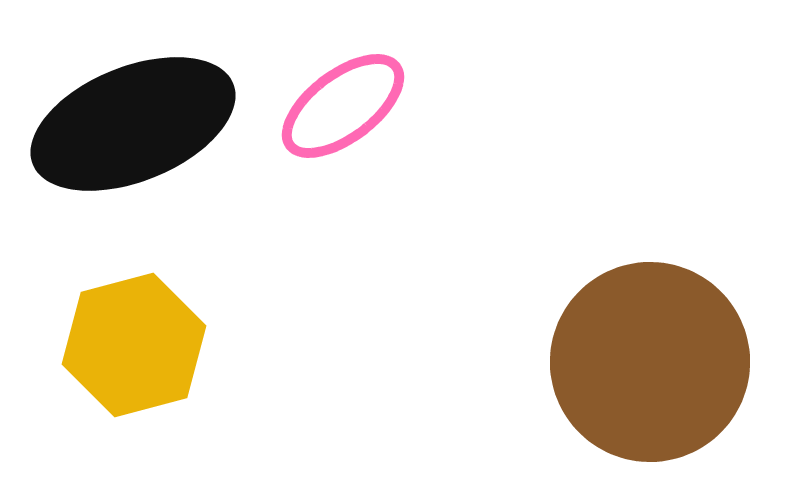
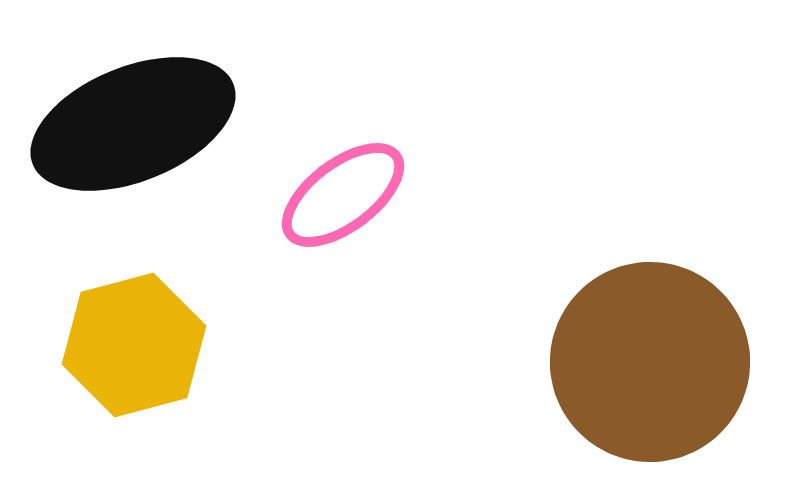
pink ellipse: moved 89 px down
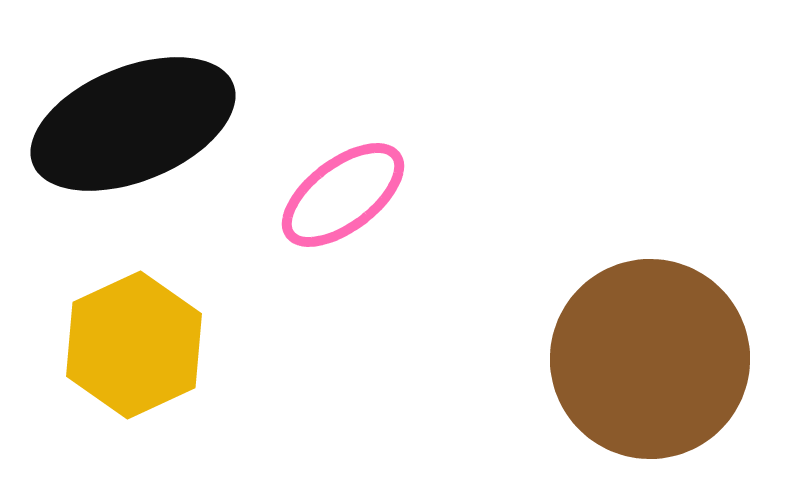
yellow hexagon: rotated 10 degrees counterclockwise
brown circle: moved 3 px up
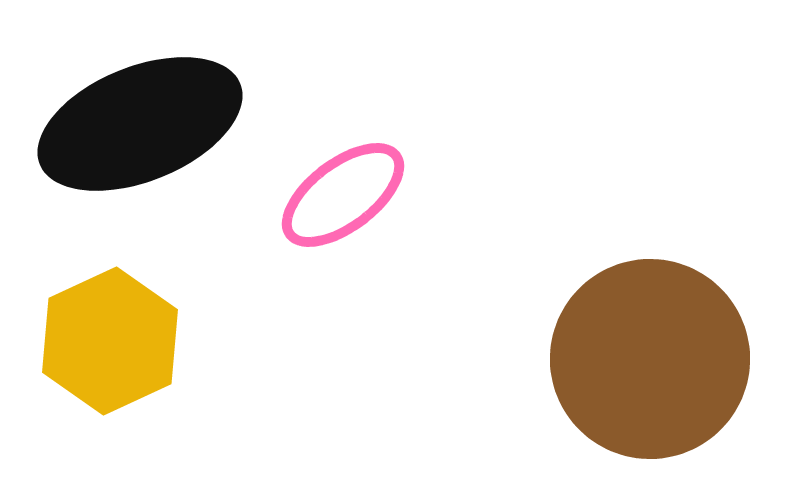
black ellipse: moved 7 px right
yellow hexagon: moved 24 px left, 4 px up
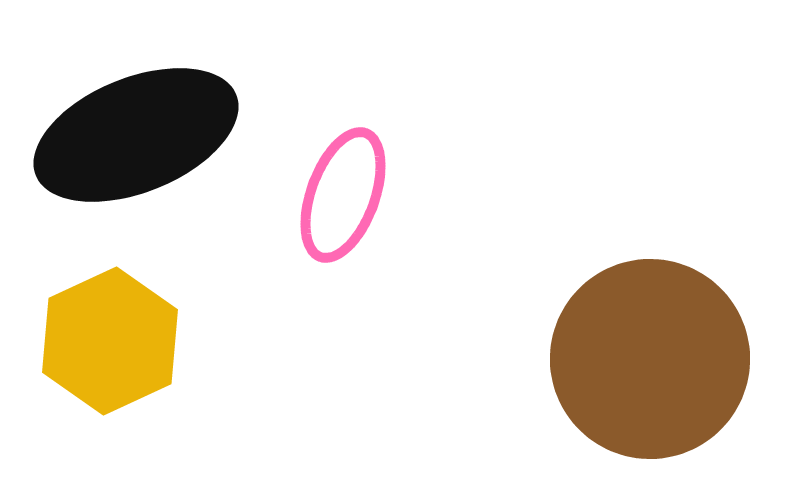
black ellipse: moved 4 px left, 11 px down
pink ellipse: rotated 33 degrees counterclockwise
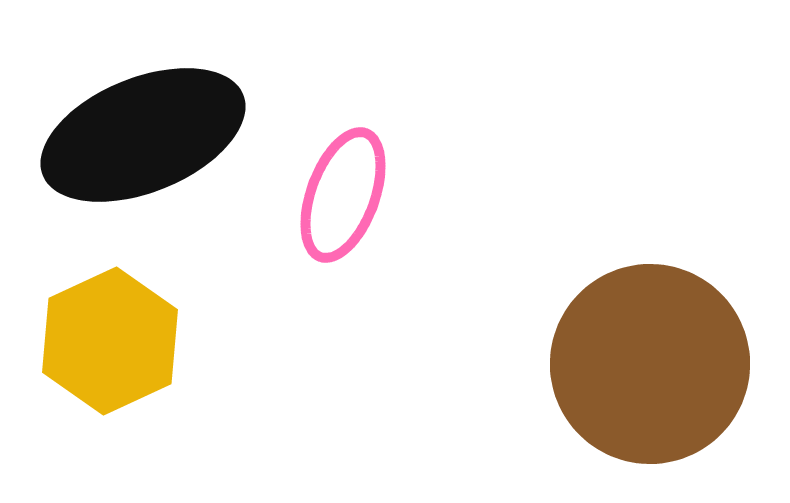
black ellipse: moved 7 px right
brown circle: moved 5 px down
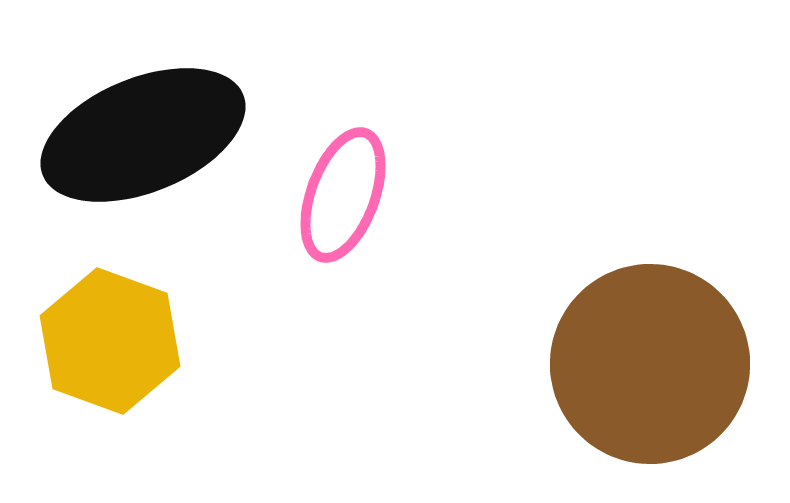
yellow hexagon: rotated 15 degrees counterclockwise
